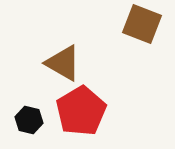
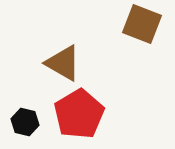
red pentagon: moved 2 px left, 3 px down
black hexagon: moved 4 px left, 2 px down
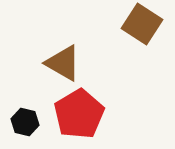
brown square: rotated 12 degrees clockwise
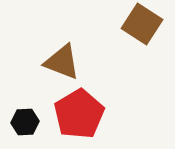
brown triangle: moved 1 px left, 1 px up; rotated 9 degrees counterclockwise
black hexagon: rotated 16 degrees counterclockwise
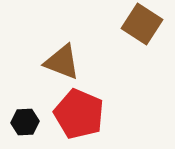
red pentagon: rotated 18 degrees counterclockwise
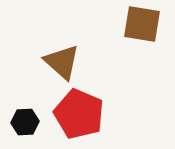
brown square: rotated 24 degrees counterclockwise
brown triangle: rotated 21 degrees clockwise
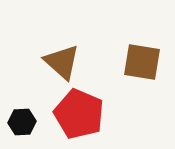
brown square: moved 38 px down
black hexagon: moved 3 px left
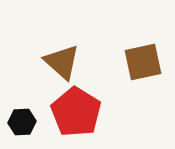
brown square: moved 1 px right; rotated 21 degrees counterclockwise
red pentagon: moved 3 px left, 2 px up; rotated 9 degrees clockwise
